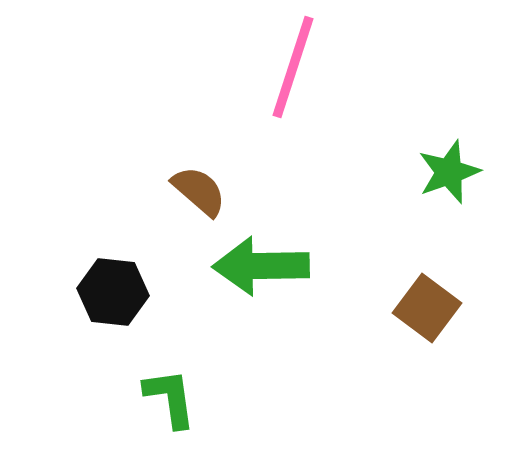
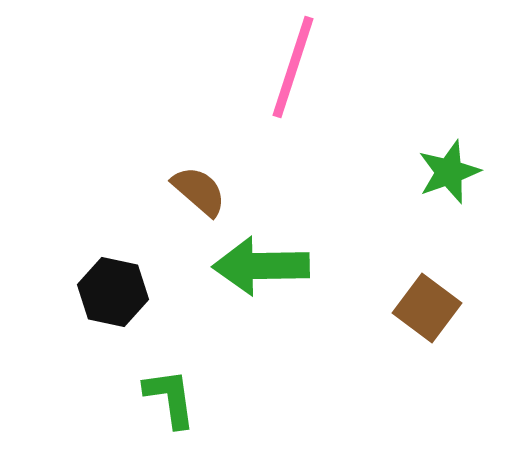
black hexagon: rotated 6 degrees clockwise
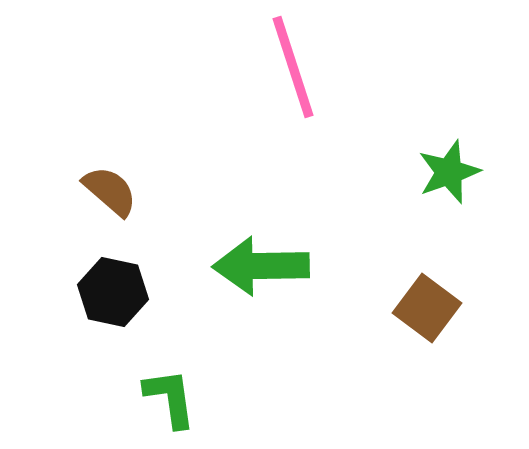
pink line: rotated 36 degrees counterclockwise
brown semicircle: moved 89 px left
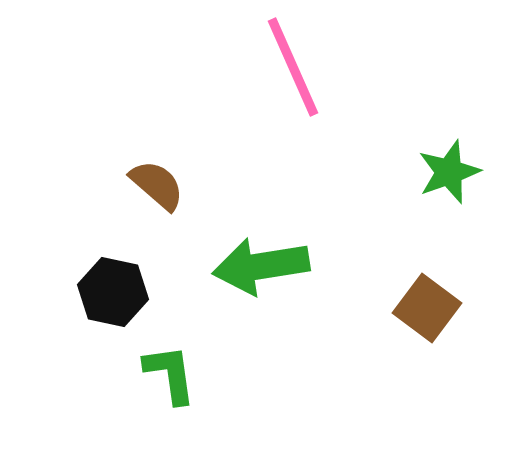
pink line: rotated 6 degrees counterclockwise
brown semicircle: moved 47 px right, 6 px up
green arrow: rotated 8 degrees counterclockwise
green L-shape: moved 24 px up
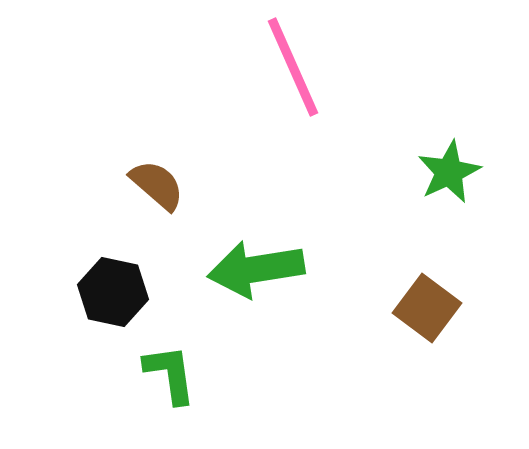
green star: rotated 6 degrees counterclockwise
green arrow: moved 5 px left, 3 px down
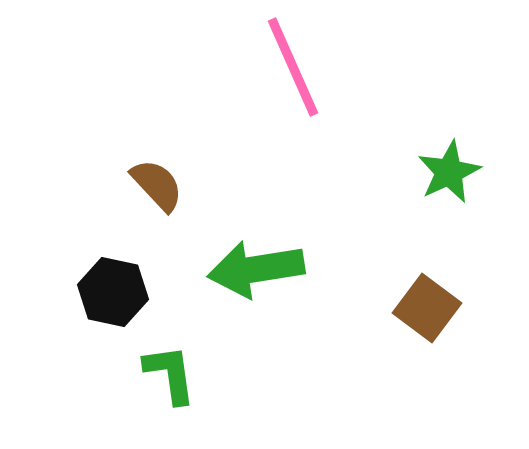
brown semicircle: rotated 6 degrees clockwise
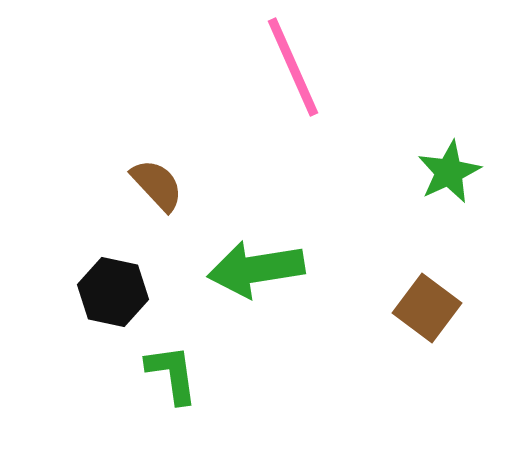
green L-shape: moved 2 px right
